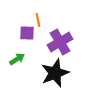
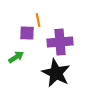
purple cross: rotated 25 degrees clockwise
green arrow: moved 1 px left, 2 px up
black star: moved 1 px right; rotated 24 degrees counterclockwise
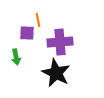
green arrow: rotated 112 degrees clockwise
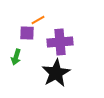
orange line: rotated 72 degrees clockwise
green arrow: rotated 28 degrees clockwise
black star: rotated 16 degrees clockwise
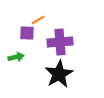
green arrow: rotated 119 degrees counterclockwise
black star: moved 3 px right, 1 px down
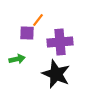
orange line: rotated 24 degrees counterclockwise
green arrow: moved 1 px right, 2 px down
black star: moved 3 px left; rotated 20 degrees counterclockwise
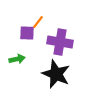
orange line: moved 2 px down
purple cross: rotated 15 degrees clockwise
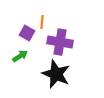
orange line: moved 4 px right; rotated 32 degrees counterclockwise
purple square: rotated 28 degrees clockwise
green arrow: moved 3 px right, 3 px up; rotated 21 degrees counterclockwise
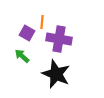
purple cross: moved 1 px left, 3 px up
green arrow: moved 2 px right; rotated 105 degrees counterclockwise
